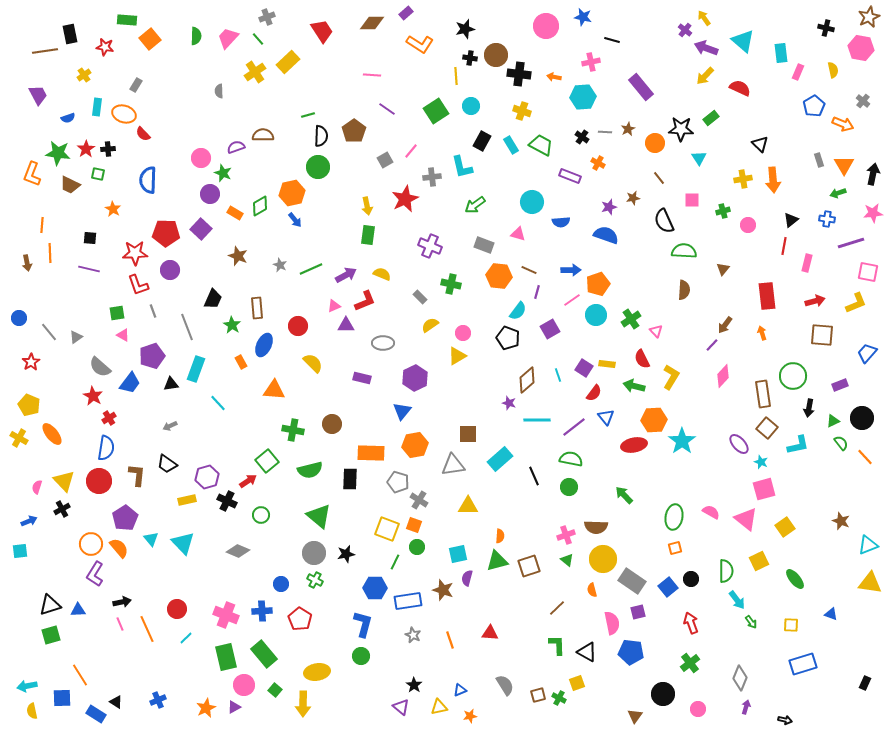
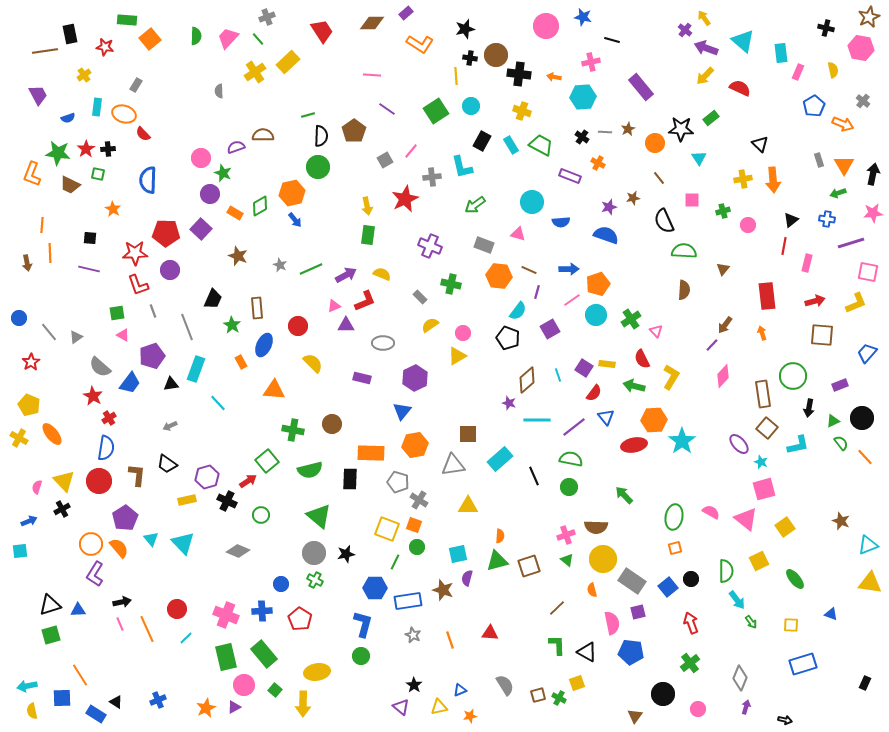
blue arrow at (571, 270): moved 2 px left, 1 px up
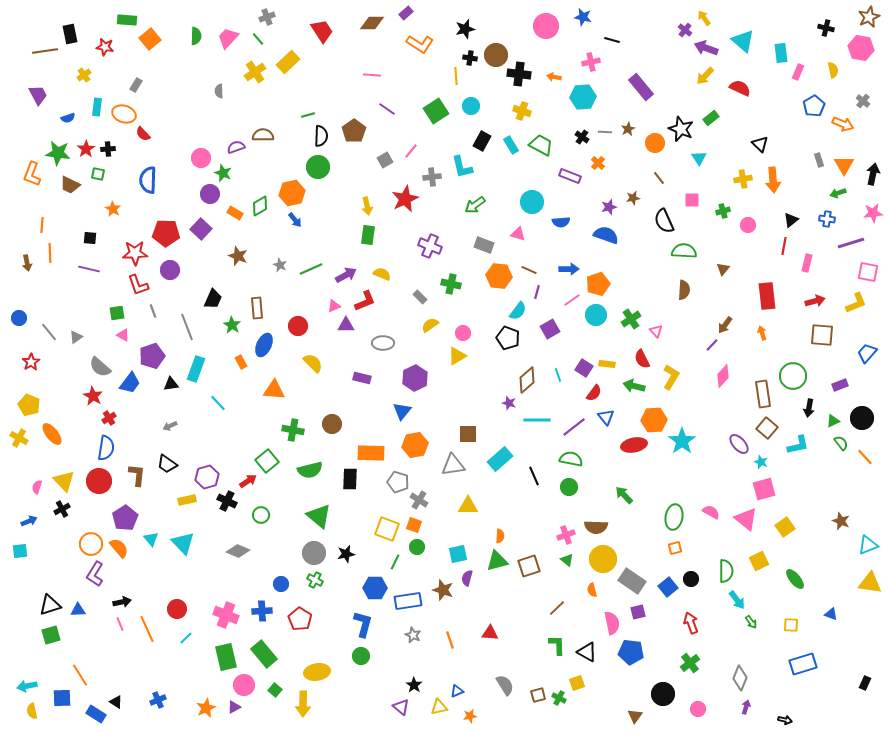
black star at (681, 129): rotated 20 degrees clockwise
orange cross at (598, 163): rotated 16 degrees clockwise
blue triangle at (460, 690): moved 3 px left, 1 px down
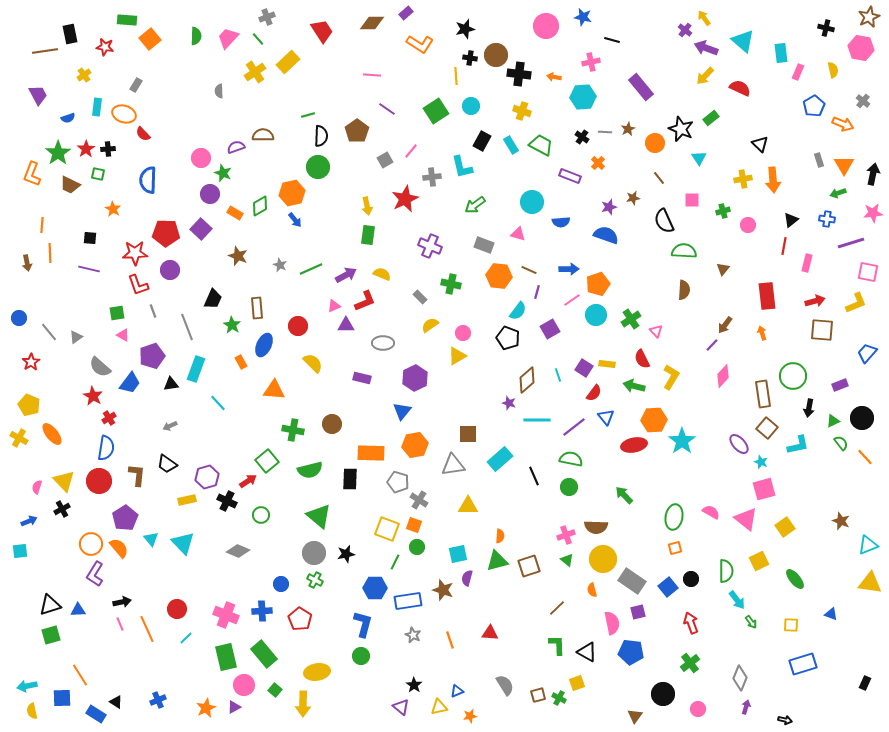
brown pentagon at (354, 131): moved 3 px right
green star at (58, 153): rotated 30 degrees clockwise
brown square at (822, 335): moved 5 px up
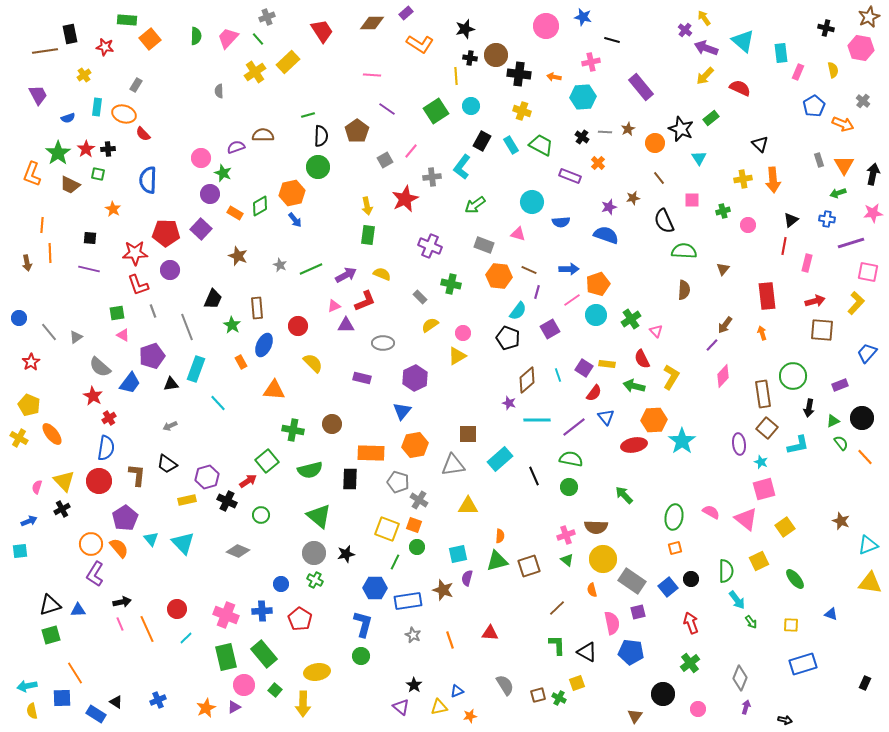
cyan L-shape at (462, 167): rotated 50 degrees clockwise
yellow L-shape at (856, 303): rotated 25 degrees counterclockwise
purple ellipse at (739, 444): rotated 35 degrees clockwise
orange line at (80, 675): moved 5 px left, 2 px up
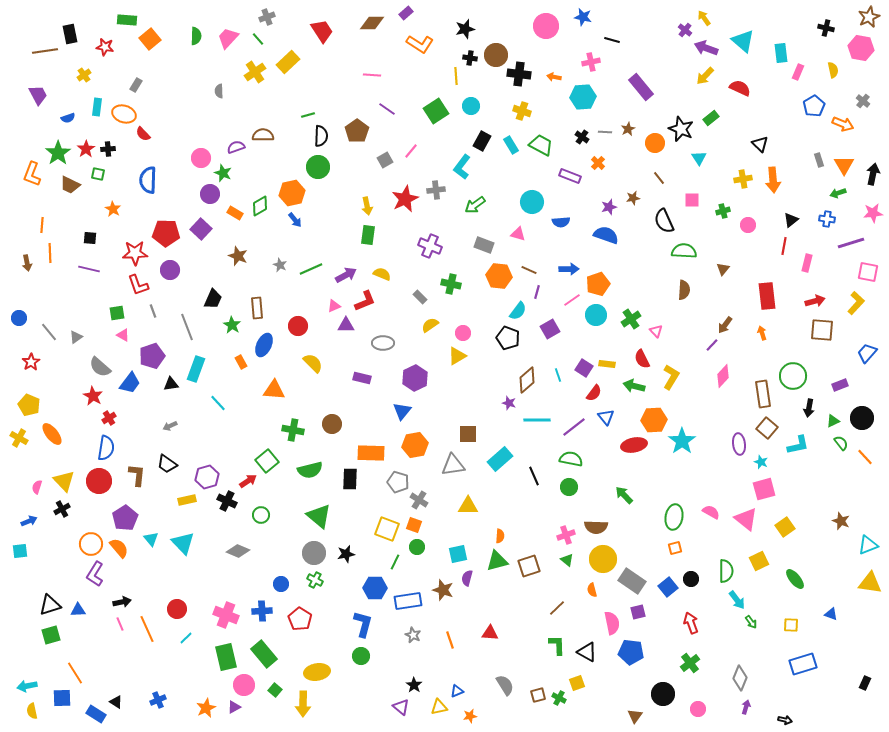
gray cross at (432, 177): moved 4 px right, 13 px down
